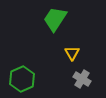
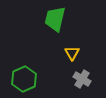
green trapezoid: rotated 20 degrees counterclockwise
green hexagon: moved 2 px right
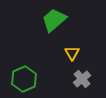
green trapezoid: moved 1 px left, 1 px down; rotated 36 degrees clockwise
gray cross: rotated 18 degrees clockwise
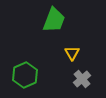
green trapezoid: rotated 152 degrees clockwise
green hexagon: moved 1 px right, 4 px up
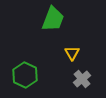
green trapezoid: moved 1 px left, 1 px up
green hexagon: rotated 10 degrees counterclockwise
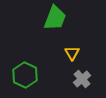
green trapezoid: moved 2 px right, 1 px up
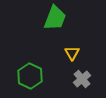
green hexagon: moved 5 px right, 1 px down
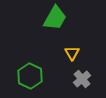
green trapezoid: rotated 8 degrees clockwise
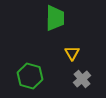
green trapezoid: rotated 28 degrees counterclockwise
green hexagon: rotated 10 degrees counterclockwise
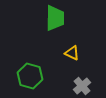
yellow triangle: rotated 35 degrees counterclockwise
gray cross: moved 7 px down
